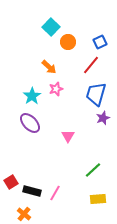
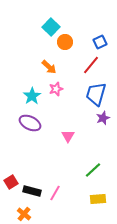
orange circle: moved 3 px left
purple ellipse: rotated 20 degrees counterclockwise
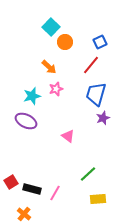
cyan star: rotated 18 degrees clockwise
purple ellipse: moved 4 px left, 2 px up
pink triangle: rotated 24 degrees counterclockwise
green line: moved 5 px left, 4 px down
black rectangle: moved 2 px up
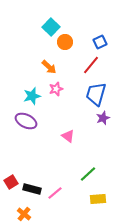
pink line: rotated 21 degrees clockwise
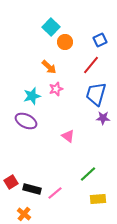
blue square: moved 2 px up
purple star: rotated 24 degrees clockwise
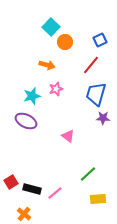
orange arrow: moved 2 px left, 2 px up; rotated 28 degrees counterclockwise
